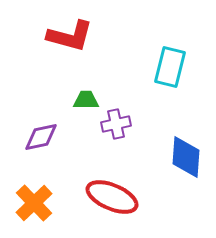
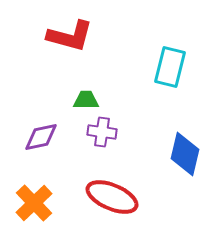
purple cross: moved 14 px left, 8 px down; rotated 20 degrees clockwise
blue diamond: moved 1 px left, 3 px up; rotated 9 degrees clockwise
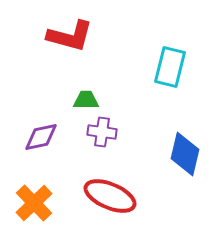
red ellipse: moved 2 px left, 1 px up
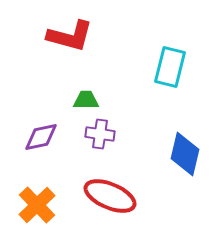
purple cross: moved 2 px left, 2 px down
orange cross: moved 3 px right, 2 px down
